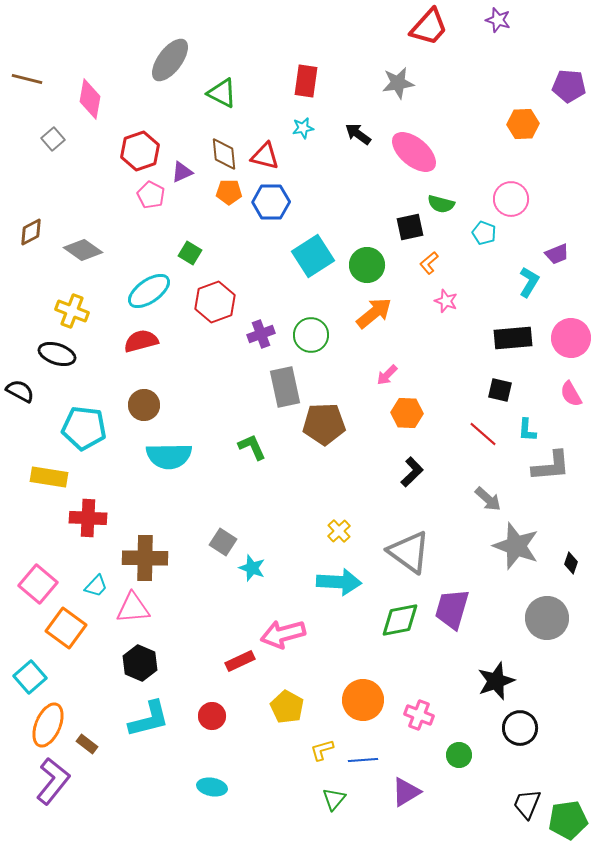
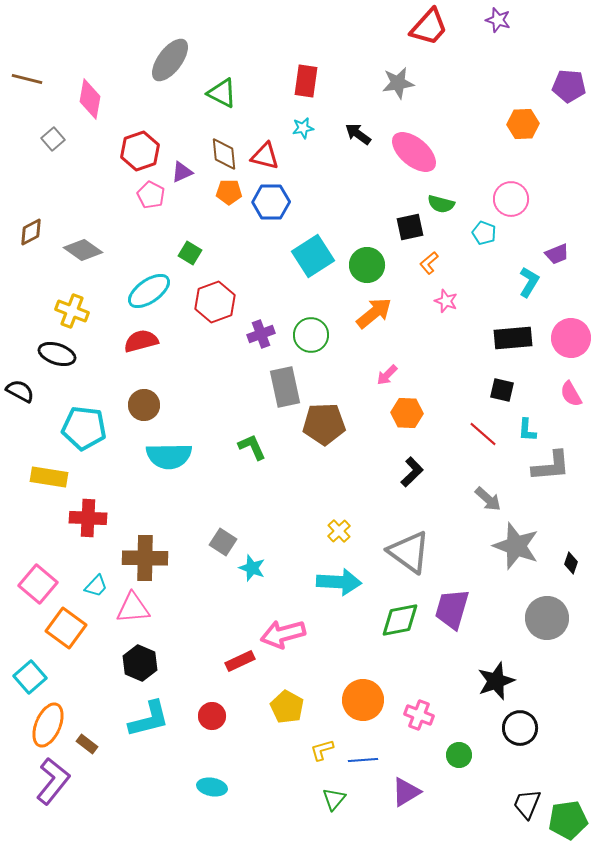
black square at (500, 390): moved 2 px right
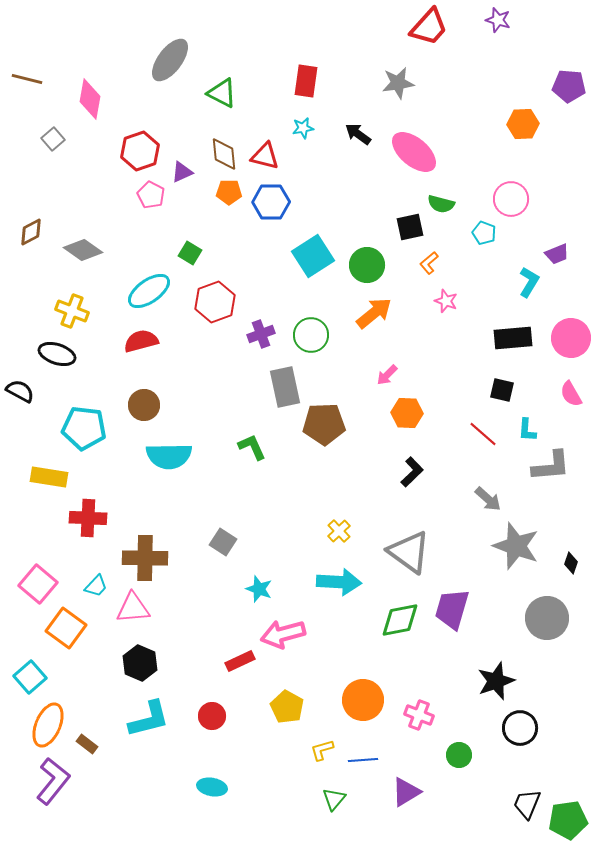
cyan star at (252, 568): moved 7 px right, 21 px down
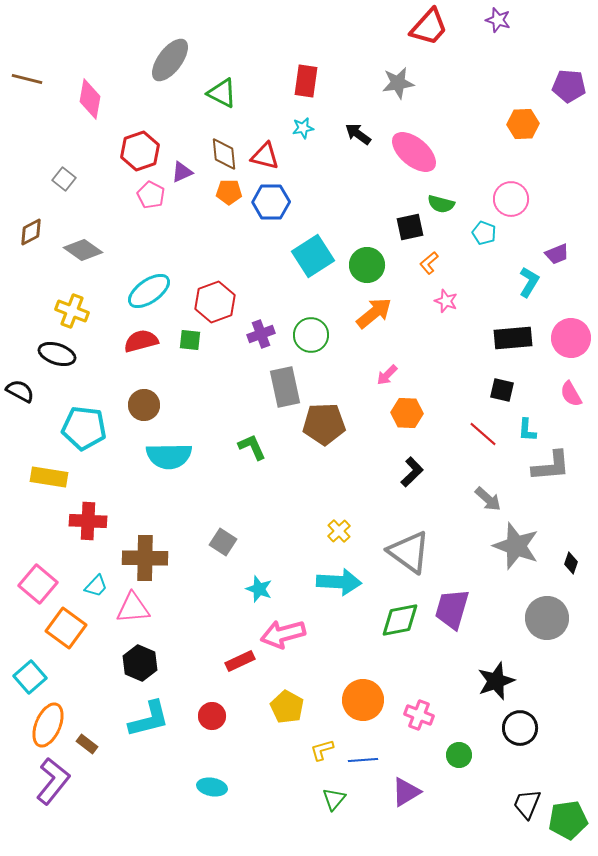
gray square at (53, 139): moved 11 px right, 40 px down; rotated 10 degrees counterclockwise
green square at (190, 253): moved 87 px down; rotated 25 degrees counterclockwise
red cross at (88, 518): moved 3 px down
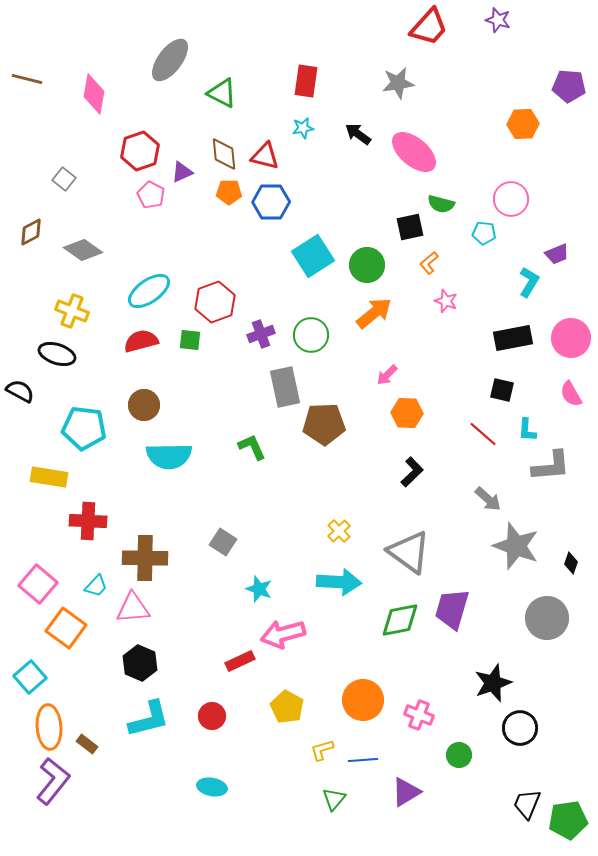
pink diamond at (90, 99): moved 4 px right, 5 px up
cyan pentagon at (484, 233): rotated 15 degrees counterclockwise
black rectangle at (513, 338): rotated 6 degrees counterclockwise
black star at (496, 681): moved 3 px left, 2 px down
orange ellipse at (48, 725): moved 1 px right, 2 px down; rotated 27 degrees counterclockwise
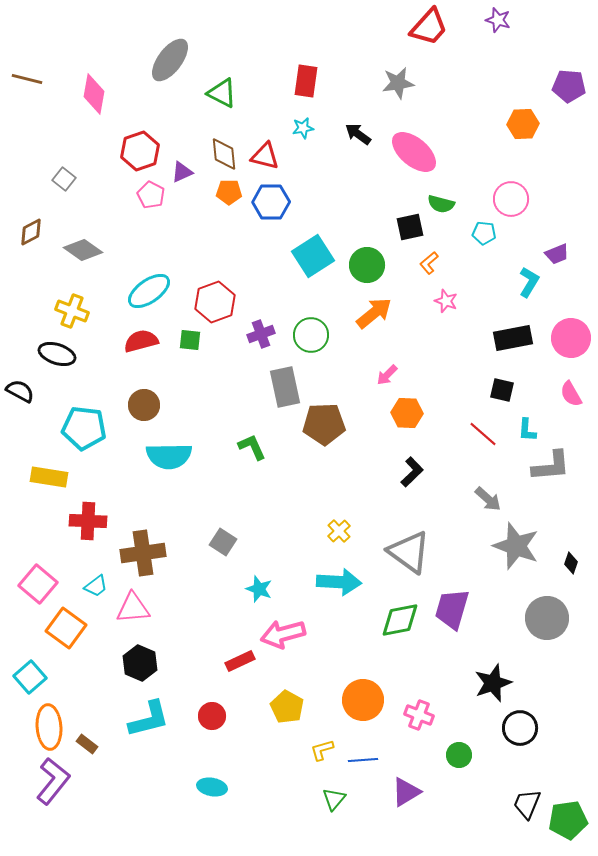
brown cross at (145, 558): moved 2 px left, 5 px up; rotated 9 degrees counterclockwise
cyan trapezoid at (96, 586): rotated 10 degrees clockwise
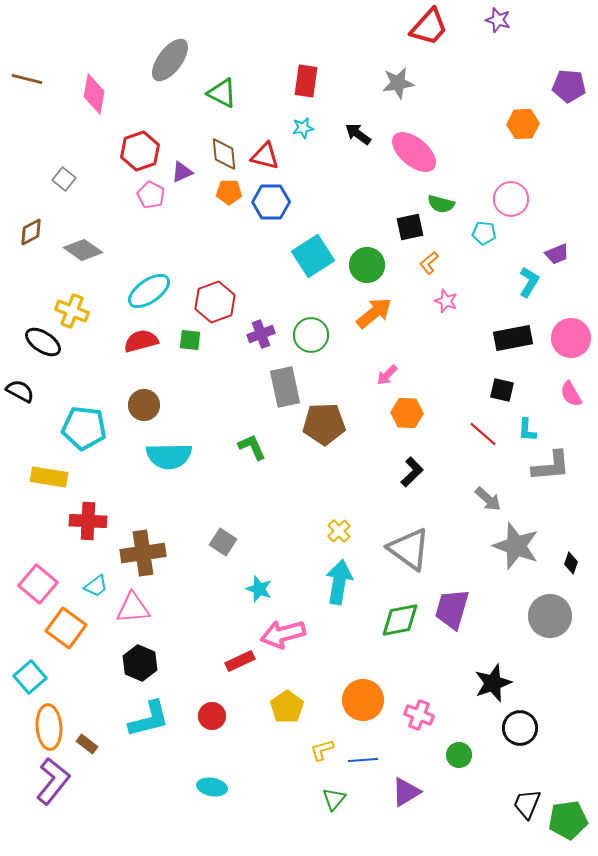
black ellipse at (57, 354): moved 14 px left, 12 px up; rotated 15 degrees clockwise
gray triangle at (409, 552): moved 3 px up
cyan arrow at (339, 582): rotated 84 degrees counterclockwise
gray circle at (547, 618): moved 3 px right, 2 px up
yellow pentagon at (287, 707): rotated 8 degrees clockwise
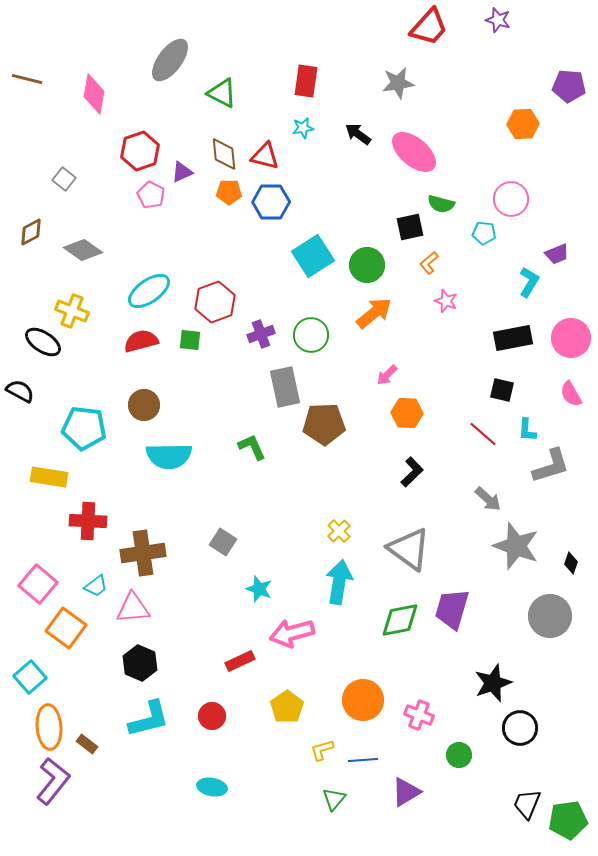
gray L-shape at (551, 466): rotated 12 degrees counterclockwise
pink arrow at (283, 634): moved 9 px right, 1 px up
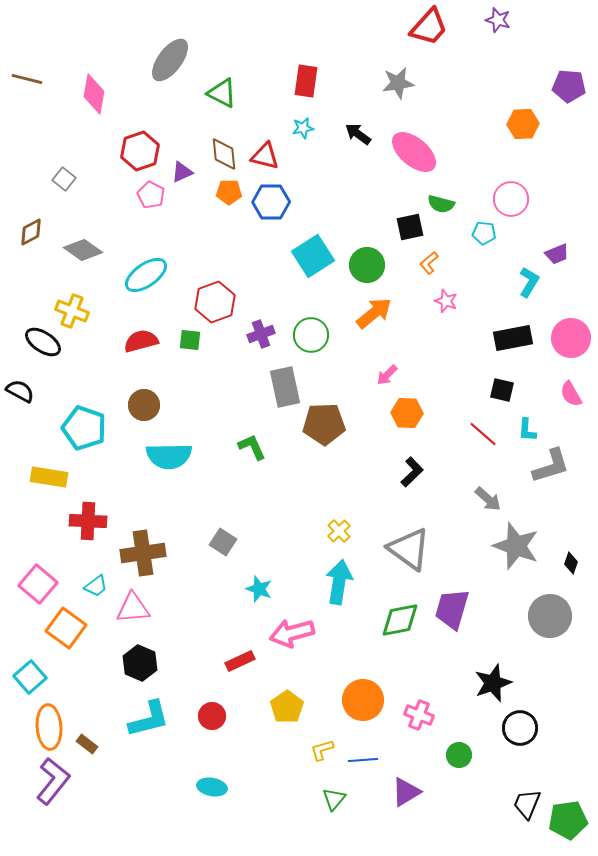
cyan ellipse at (149, 291): moved 3 px left, 16 px up
cyan pentagon at (84, 428): rotated 12 degrees clockwise
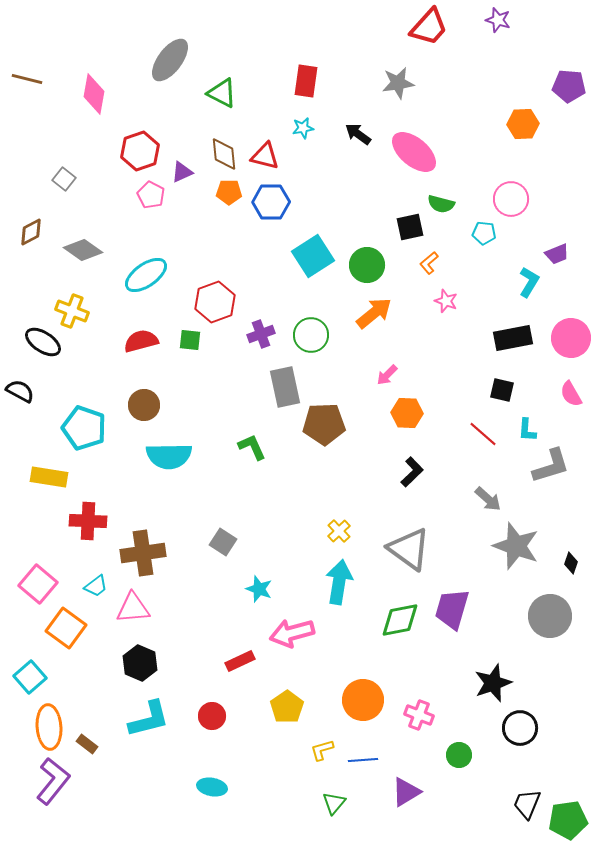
green triangle at (334, 799): moved 4 px down
